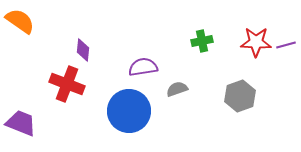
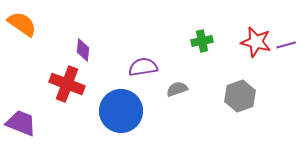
orange semicircle: moved 2 px right, 3 px down
red star: rotated 12 degrees clockwise
blue circle: moved 8 px left
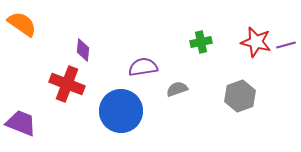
green cross: moved 1 px left, 1 px down
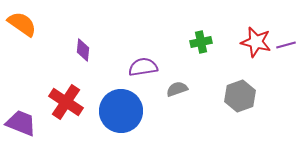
red cross: moved 1 px left, 18 px down; rotated 12 degrees clockwise
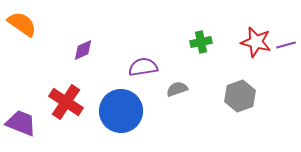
purple diamond: rotated 60 degrees clockwise
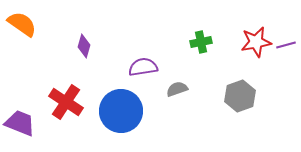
red star: rotated 24 degrees counterclockwise
purple diamond: moved 1 px right, 4 px up; rotated 50 degrees counterclockwise
purple trapezoid: moved 1 px left
